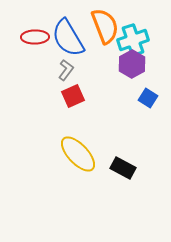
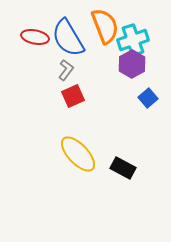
red ellipse: rotated 12 degrees clockwise
blue square: rotated 18 degrees clockwise
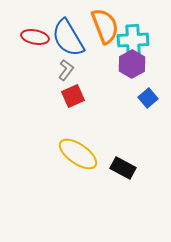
cyan cross: rotated 16 degrees clockwise
yellow ellipse: rotated 12 degrees counterclockwise
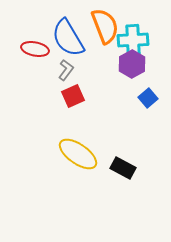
red ellipse: moved 12 px down
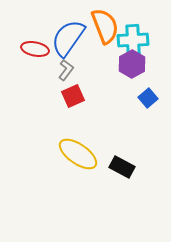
blue semicircle: rotated 66 degrees clockwise
black rectangle: moved 1 px left, 1 px up
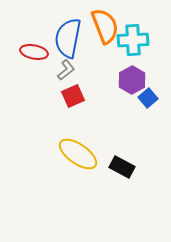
blue semicircle: rotated 24 degrees counterclockwise
red ellipse: moved 1 px left, 3 px down
purple hexagon: moved 16 px down
gray L-shape: rotated 15 degrees clockwise
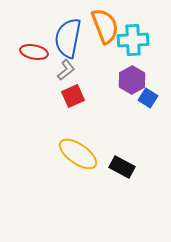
blue square: rotated 18 degrees counterclockwise
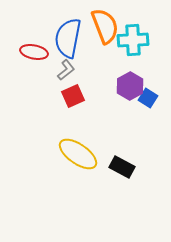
purple hexagon: moved 2 px left, 6 px down
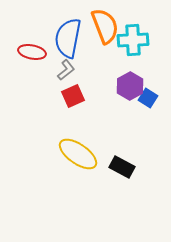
red ellipse: moved 2 px left
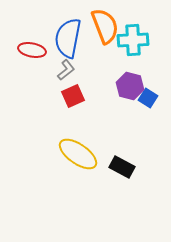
red ellipse: moved 2 px up
purple hexagon: rotated 16 degrees counterclockwise
